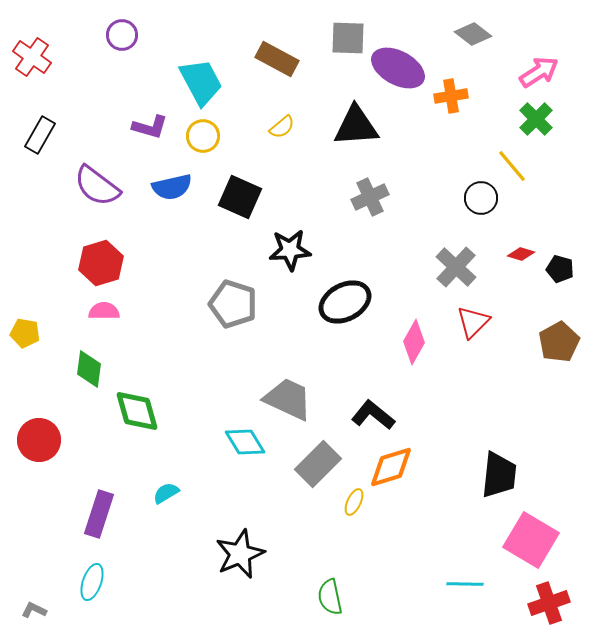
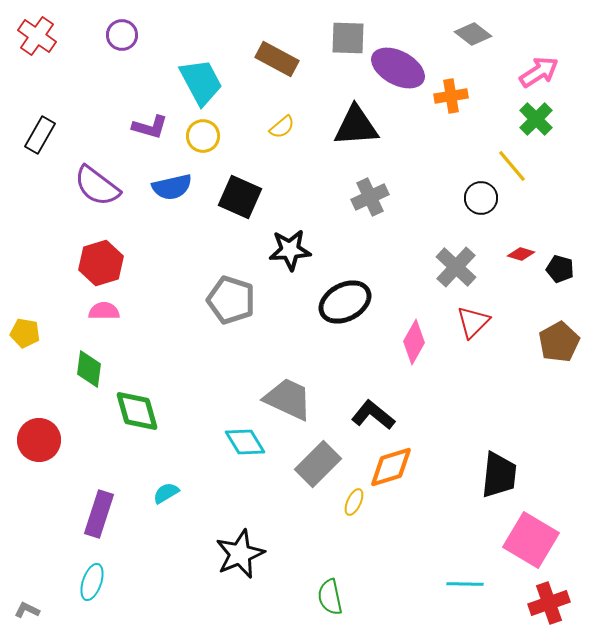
red cross at (32, 57): moved 5 px right, 21 px up
gray pentagon at (233, 304): moved 2 px left, 4 px up
gray L-shape at (34, 610): moved 7 px left
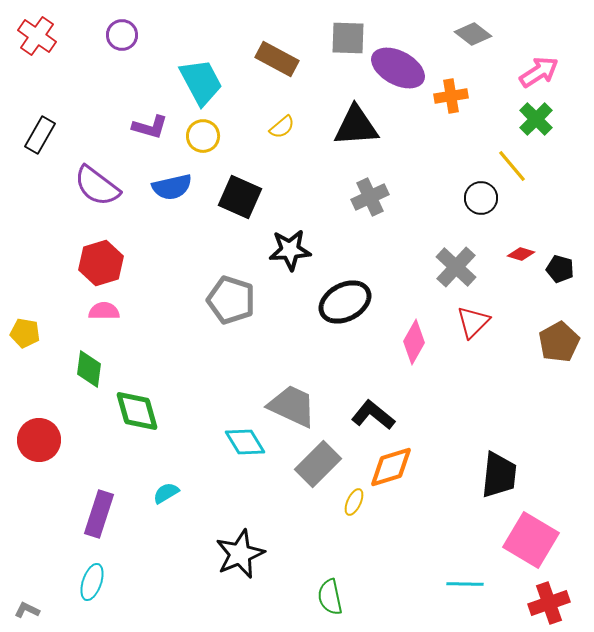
gray trapezoid at (288, 399): moved 4 px right, 7 px down
